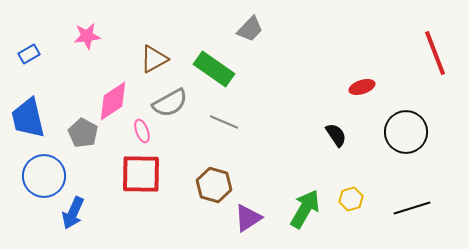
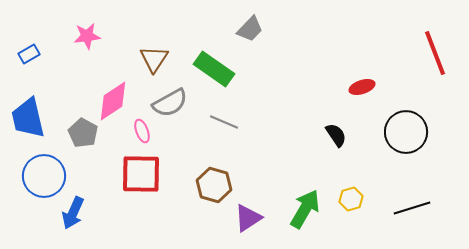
brown triangle: rotated 28 degrees counterclockwise
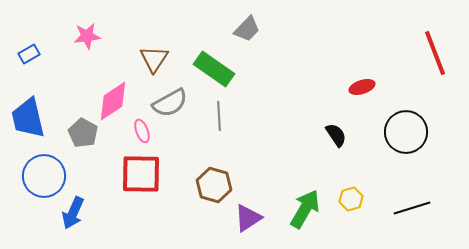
gray trapezoid: moved 3 px left
gray line: moved 5 px left, 6 px up; rotated 64 degrees clockwise
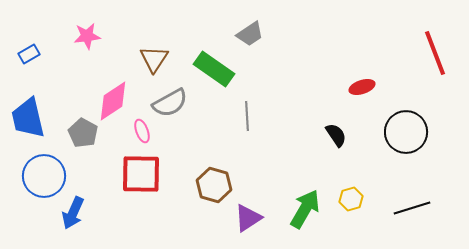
gray trapezoid: moved 3 px right, 5 px down; rotated 12 degrees clockwise
gray line: moved 28 px right
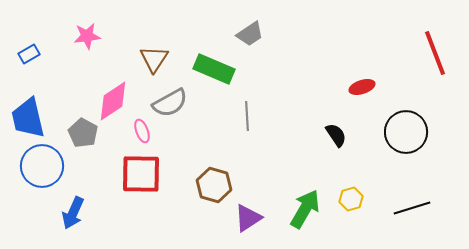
green rectangle: rotated 12 degrees counterclockwise
blue circle: moved 2 px left, 10 px up
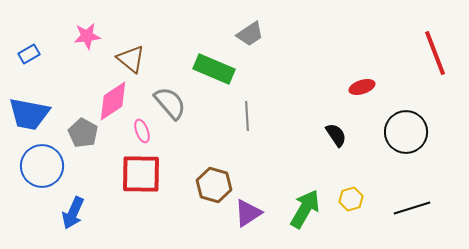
brown triangle: moved 23 px left; rotated 24 degrees counterclockwise
gray semicircle: rotated 102 degrees counterclockwise
blue trapezoid: moved 1 px right, 4 px up; rotated 66 degrees counterclockwise
purple triangle: moved 5 px up
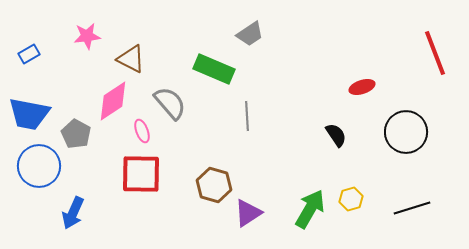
brown triangle: rotated 12 degrees counterclockwise
gray pentagon: moved 7 px left, 1 px down
blue circle: moved 3 px left
green arrow: moved 5 px right
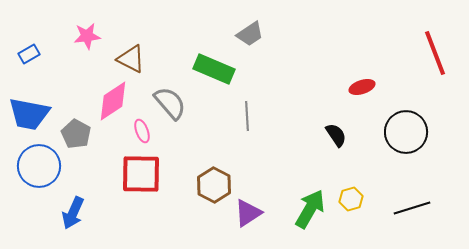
brown hexagon: rotated 12 degrees clockwise
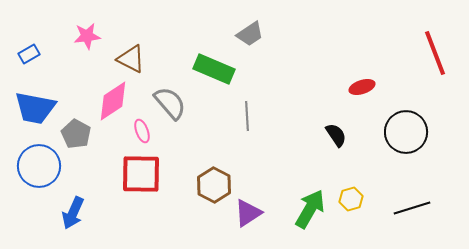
blue trapezoid: moved 6 px right, 6 px up
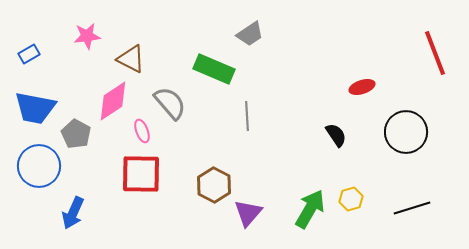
purple triangle: rotated 16 degrees counterclockwise
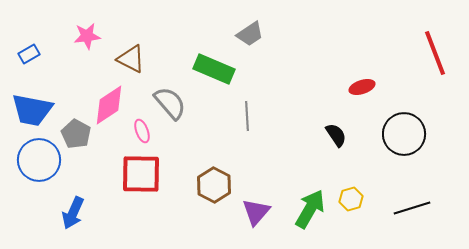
pink diamond: moved 4 px left, 4 px down
blue trapezoid: moved 3 px left, 2 px down
black circle: moved 2 px left, 2 px down
blue circle: moved 6 px up
purple triangle: moved 8 px right, 1 px up
